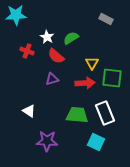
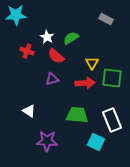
white rectangle: moved 7 px right, 7 px down
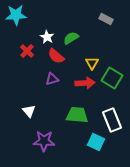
red cross: rotated 24 degrees clockwise
green square: rotated 25 degrees clockwise
white triangle: rotated 16 degrees clockwise
purple star: moved 3 px left
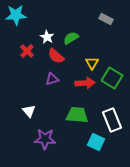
purple star: moved 1 px right, 2 px up
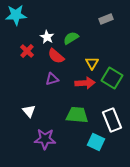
gray rectangle: rotated 48 degrees counterclockwise
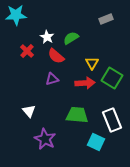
purple star: rotated 25 degrees clockwise
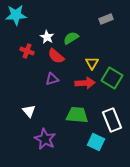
red cross: rotated 24 degrees counterclockwise
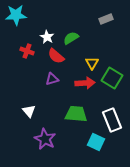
green trapezoid: moved 1 px left, 1 px up
